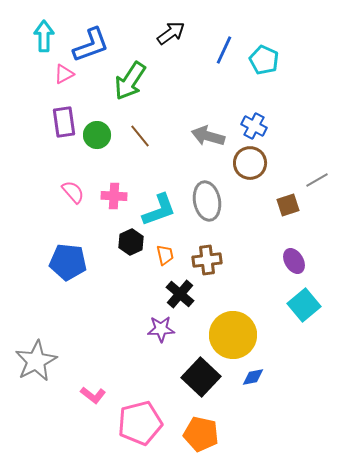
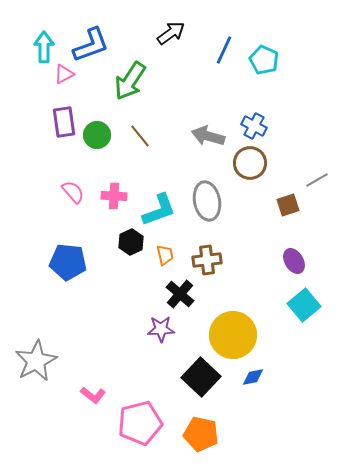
cyan arrow: moved 11 px down
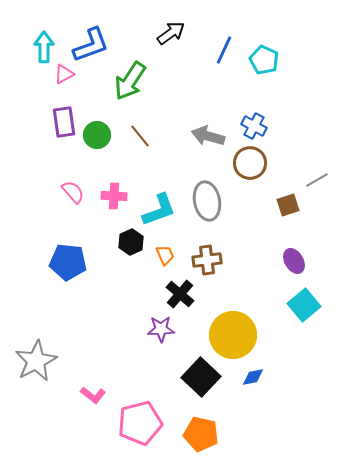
orange trapezoid: rotated 10 degrees counterclockwise
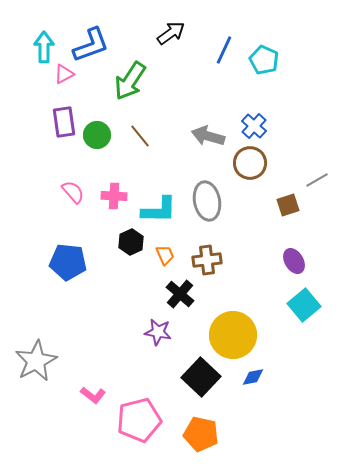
blue cross: rotated 15 degrees clockwise
cyan L-shape: rotated 21 degrees clockwise
purple star: moved 3 px left, 3 px down; rotated 12 degrees clockwise
pink pentagon: moved 1 px left, 3 px up
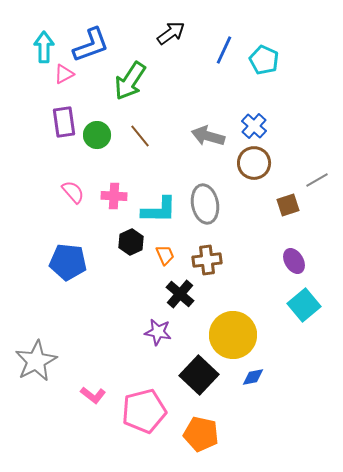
brown circle: moved 4 px right
gray ellipse: moved 2 px left, 3 px down
black square: moved 2 px left, 2 px up
pink pentagon: moved 5 px right, 9 px up
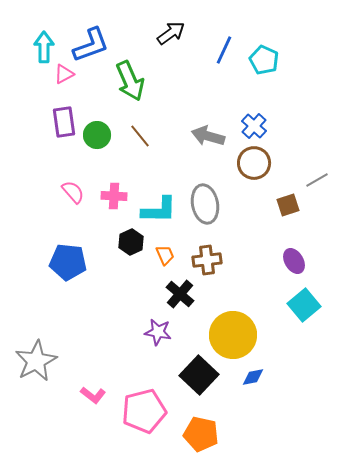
green arrow: rotated 57 degrees counterclockwise
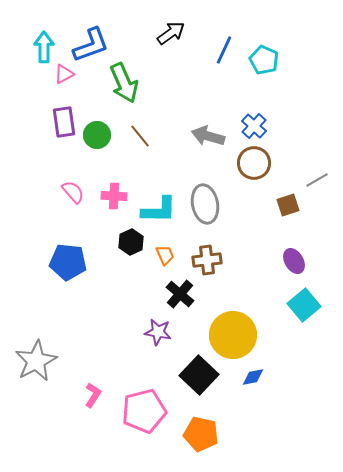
green arrow: moved 6 px left, 2 px down
pink L-shape: rotated 95 degrees counterclockwise
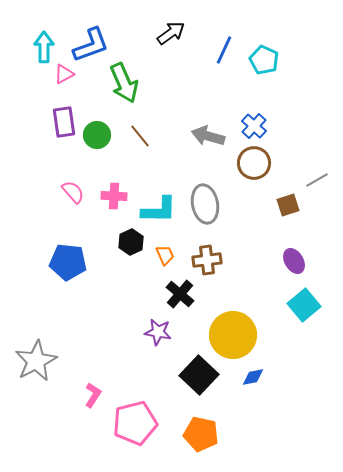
pink pentagon: moved 9 px left, 12 px down
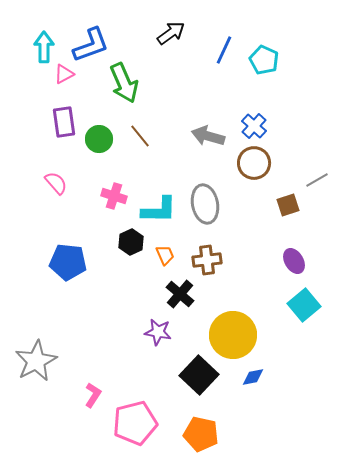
green circle: moved 2 px right, 4 px down
pink semicircle: moved 17 px left, 9 px up
pink cross: rotated 15 degrees clockwise
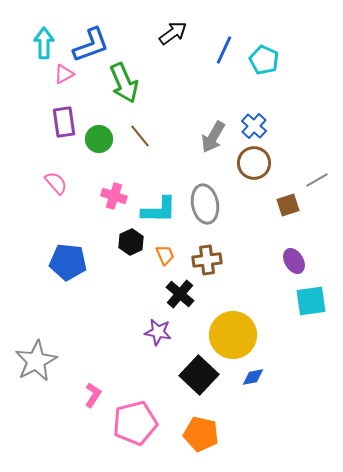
black arrow: moved 2 px right
cyan arrow: moved 4 px up
gray arrow: moved 5 px right, 1 px down; rotated 76 degrees counterclockwise
cyan square: moved 7 px right, 4 px up; rotated 32 degrees clockwise
